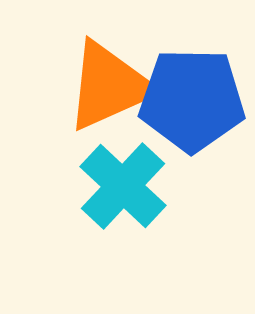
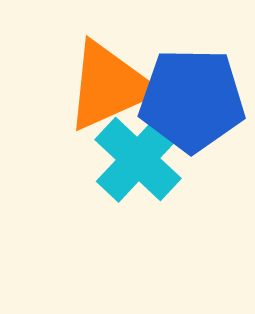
cyan cross: moved 15 px right, 27 px up
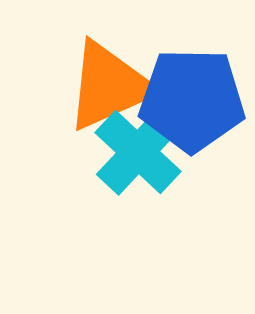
cyan cross: moved 7 px up
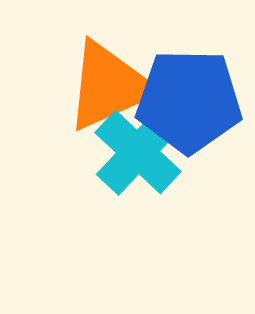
blue pentagon: moved 3 px left, 1 px down
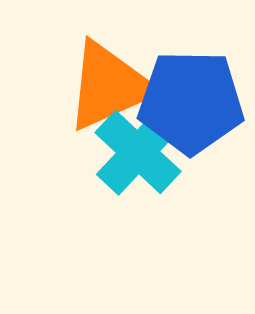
blue pentagon: moved 2 px right, 1 px down
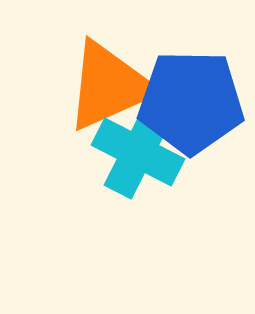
cyan cross: rotated 16 degrees counterclockwise
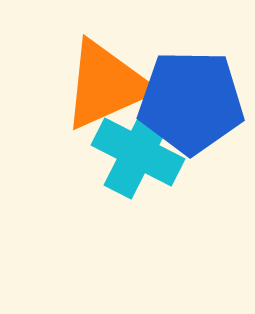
orange triangle: moved 3 px left, 1 px up
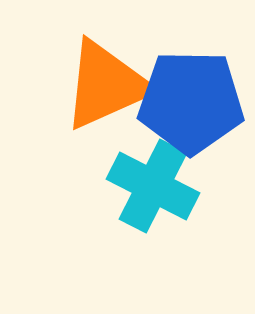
cyan cross: moved 15 px right, 34 px down
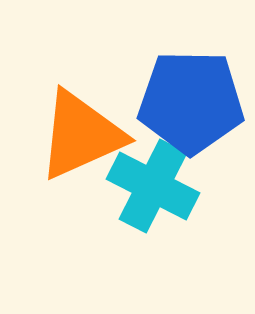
orange triangle: moved 25 px left, 50 px down
